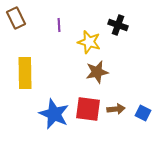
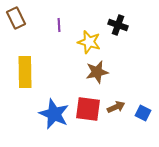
yellow rectangle: moved 1 px up
brown arrow: moved 2 px up; rotated 18 degrees counterclockwise
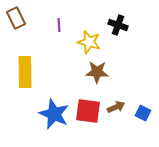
brown star: rotated 15 degrees clockwise
red square: moved 2 px down
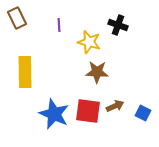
brown rectangle: moved 1 px right
brown arrow: moved 1 px left, 1 px up
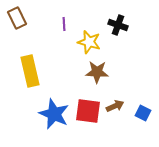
purple line: moved 5 px right, 1 px up
yellow rectangle: moved 5 px right, 1 px up; rotated 12 degrees counterclockwise
